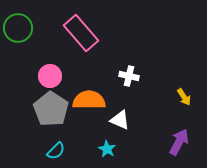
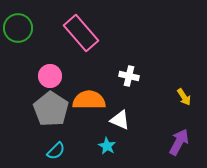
cyan star: moved 3 px up
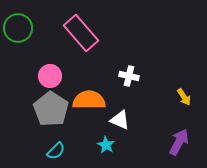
cyan star: moved 1 px left, 1 px up
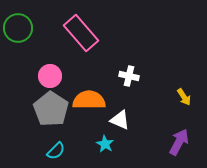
cyan star: moved 1 px left, 1 px up
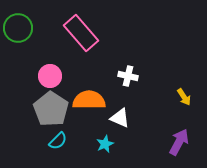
white cross: moved 1 px left
white triangle: moved 2 px up
cyan star: rotated 18 degrees clockwise
cyan semicircle: moved 2 px right, 10 px up
